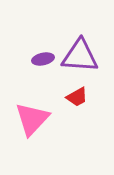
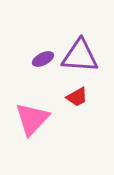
purple ellipse: rotated 15 degrees counterclockwise
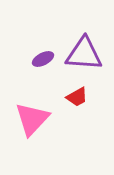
purple triangle: moved 4 px right, 2 px up
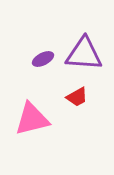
pink triangle: rotated 33 degrees clockwise
